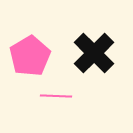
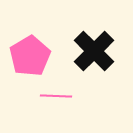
black cross: moved 2 px up
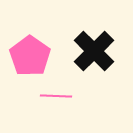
pink pentagon: rotated 6 degrees counterclockwise
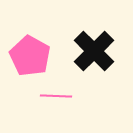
pink pentagon: rotated 6 degrees counterclockwise
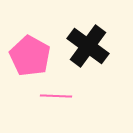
black cross: moved 6 px left, 5 px up; rotated 9 degrees counterclockwise
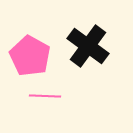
pink line: moved 11 px left
